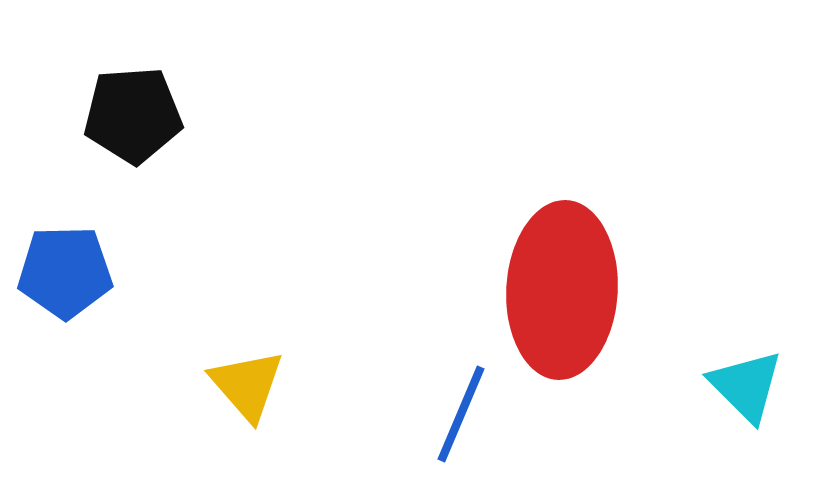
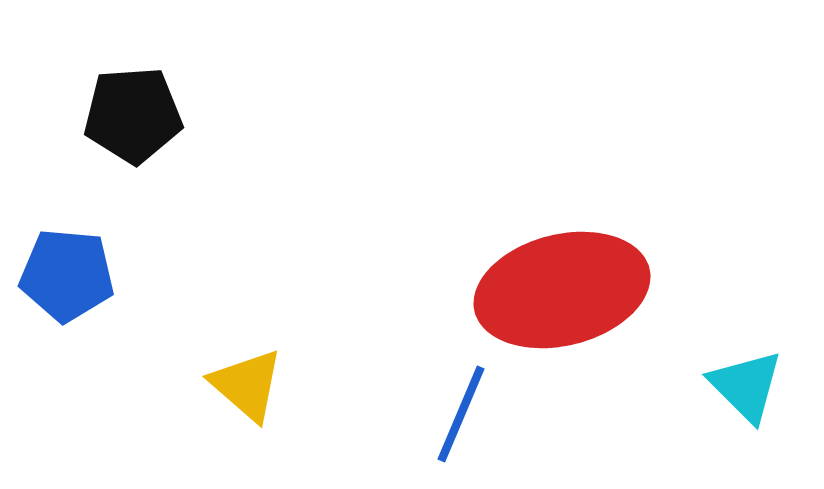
blue pentagon: moved 2 px right, 3 px down; rotated 6 degrees clockwise
red ellipse: rotated 73 degrees clockwise
yellow triangle: rotated 8 degrees counterclockwise
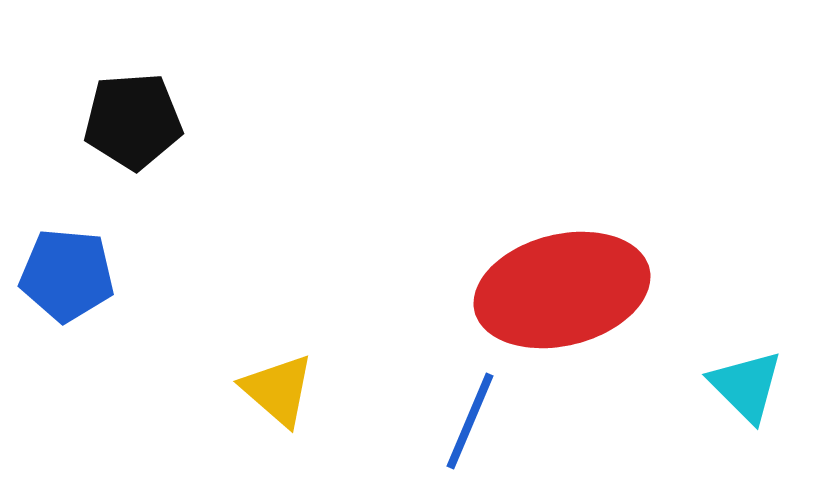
black pentagon: moved 6 px down
yellow triangle: moved 31 px right, 5 px down
blue line: moved 9 px right, 7 px down
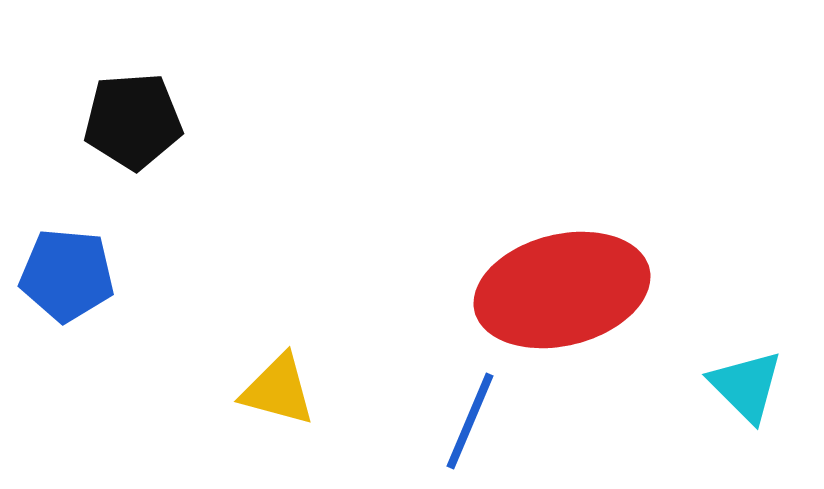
yellow triangle: rotated 26 degrees counterclockwise
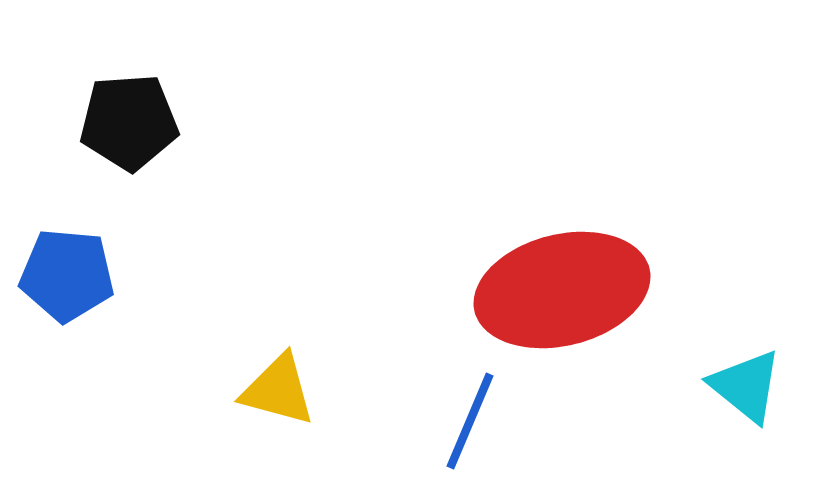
black pentagon: moved 4 px left, 1 px down
cyan triangle: rotated 6 degrees counterclockwise
